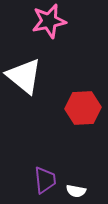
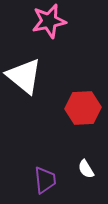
white semicircle: moved 10 px right, 22 px up; rotated 48 degrees clockwise
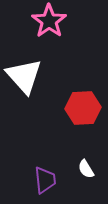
pink star: rotated 24 degrees counterclockwise
white triangle: rotated 9 degrees clockwise
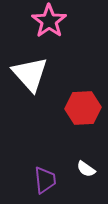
white triangle: moved 6 px right, 2 px up
white semicircle: rotated 24 degrees counterclockwise
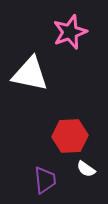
pink star: moved 21 px right, 11 px down; rotated 16 degrees clockwise
white triangle: rotated 36 degrees counterclockwise
red hexagon: moved 13 px left, 28 px down
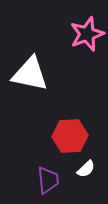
pink star: moved 17 px right, 2 px down
white semicircle: rotated 78 degrees counterclockwise
purple trapezoid: moved 3 px right
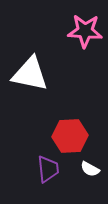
pink star: moved 2 px left, 3 px up; rotated 24 degrees clockwise
white semicircle: moved 4 px right; rotated 72 degrees clockwise
purple trapezoid: moved 11 px up
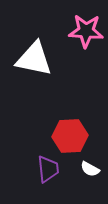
pink star: moved 1 px right
white triangle: moved 4 px right, 15 px up
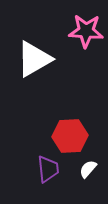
white triangle: rotated 42 degrees counterclockwise
white semicircle: moved 2 px left; rotated 102 degrees clockwise
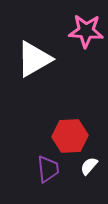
white semicircle: moved 1 px right, 3 px up
